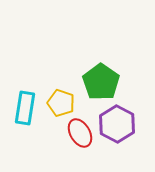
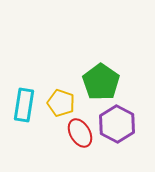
cyan rectangle: moved 1 px left, 3 px up
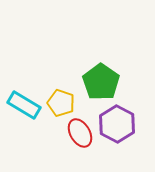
cyan rectangle: rotated 68 degrees counterclockwise
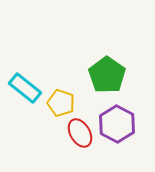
green pentagon: moved 6 px right, 7 px up
cyan rectangle: moved 1 px right, 17 px up; rotated 8 degrees clockwise
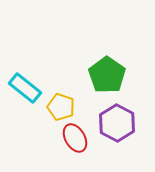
yellow pentagon: moved 4 px down
purple hexagon: moved 1 px up
red ellipse: moved 5 px left, 5 px down
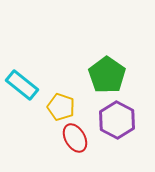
cyan rectangle: moved 3 px left, 3 px up
purple hexagon: moved 3 px up
